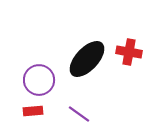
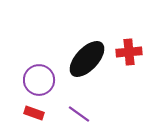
red cross: rotated 15 degrees counterclockwise
red rectangle: moved 1 px right, 2 px down; rotated 24 degrees clockwise
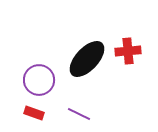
red cross: moved 1 px left, 1 px up
purple line: rotated 10 degrees counterclockwise
